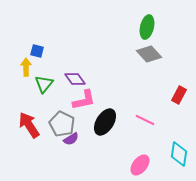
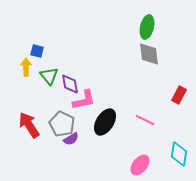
gray diamond: rotated 35 degrees clockwise
purple diamond: moved 5 px left, 5 px down; rotated 25 degrees clockwise
green triangle: moved 5 px right, 8 px up; rotated 18 degrees counterclockwise
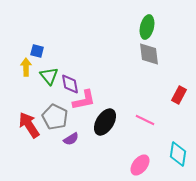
gray pentagon: moved 7 px left, 7 px up
cyan diamond: moved 1 px left
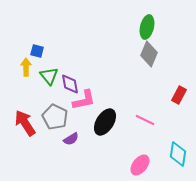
gray diamond: rotated 30 degrees clockwise
red arrow: moved 4 px left, 2 px up
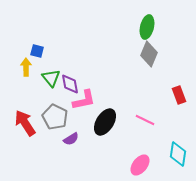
green triangle: moved 2 px right, 2 px down
red rectangle: rotated 48 degrees counterclockwise
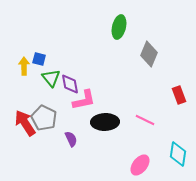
green ellipse: moved 28 px left
blue square: moved 2 px right, 8 px down
yellow arrow: moved 2 px left, 1 px up
gray pentagon: moved 11 px left, 1 px down
black ellipse: rotated 56 degrees clockwise
purple semicircle: rotated 84 degrees counterclockwise
